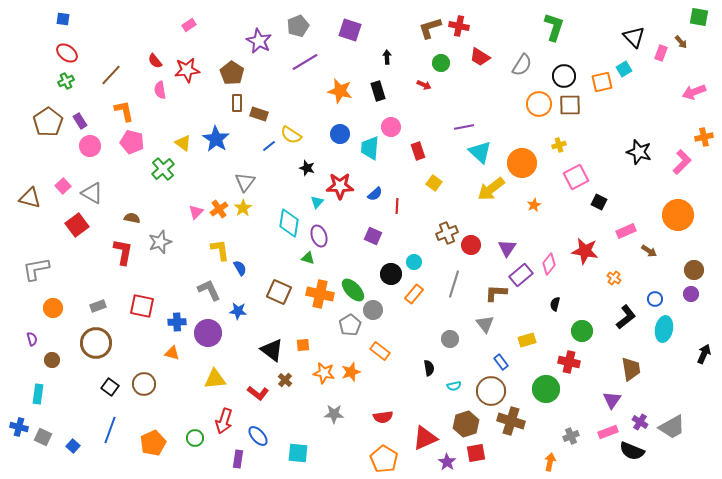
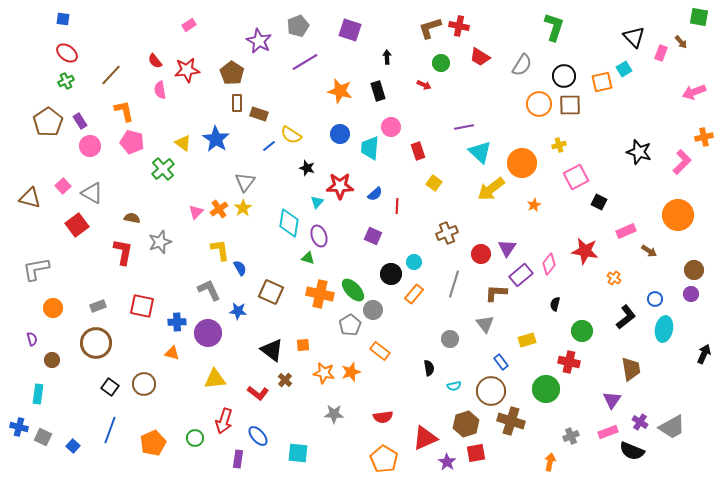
red circle at (471, 245): moved 10 px right, 9 px down
brown square at (279, 292): moved 8 px left
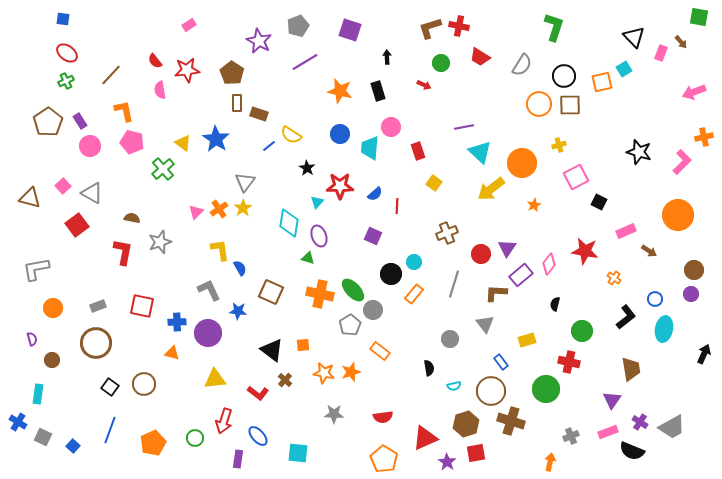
black star at (307, 168): rotated 14 degrees clockwise
blue cross at (19, 427): moved 1 px left, 5 px up; rotated 18 degrees clockwise
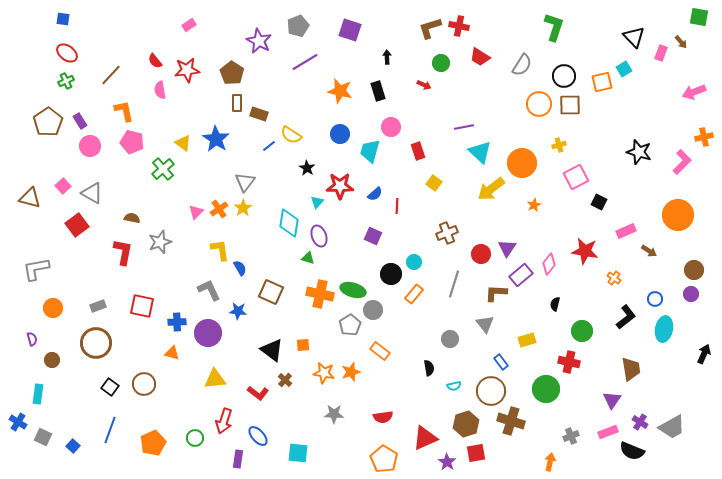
cyan trapezoid at (370, 148): moved 3 px down; rotated 10 degrees clockwise
green ellipse at (353, 290): rotated 30 degrees counterclockwise
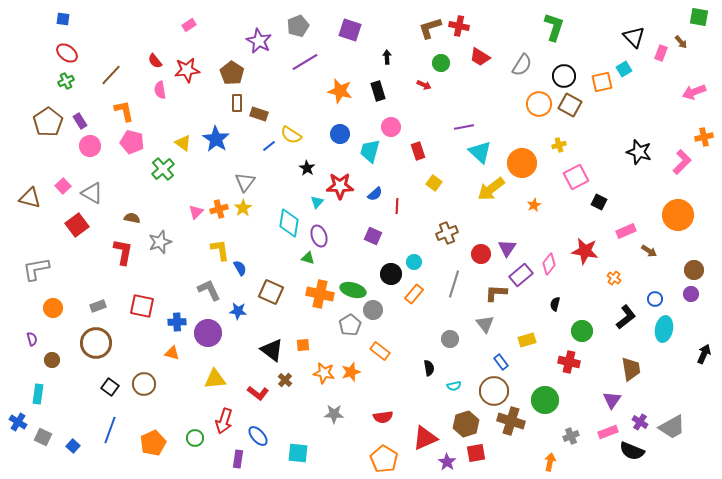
brown square at (570, 105): rotated 30 degrees clockwise
orange cross at (219, 209): rotated 18 degrees clockwise
green circle at (546, 389): moved 1 px left, 11 px down
brown circle at (491, 391): moved 3 px right
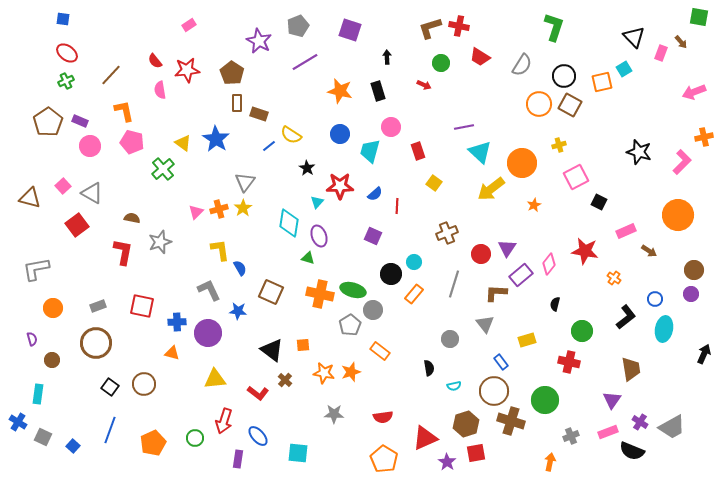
purple rectangle at (80, 121): rotated 35 degrees counterclockwise
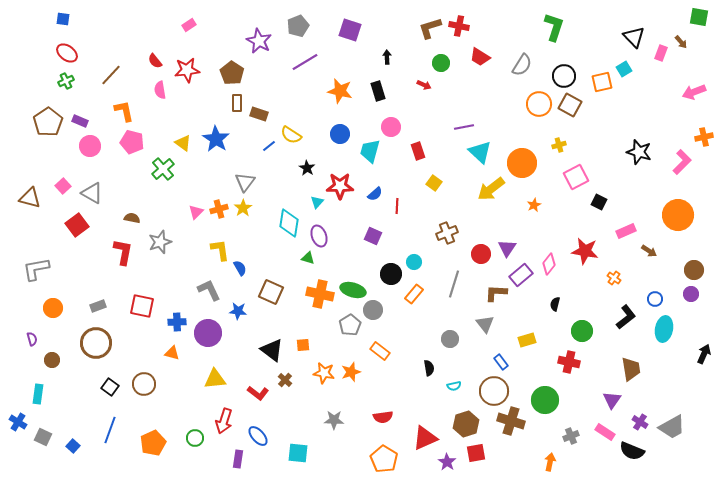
gray star at (334, 414): moved 6 px down
pink rectangle at (608, 432): moved 3 px left; rotated 54 degrees clockwise
